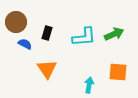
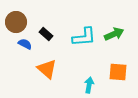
black rectangle: moved 1 px left, 1 px down; rotated 64 degrees counterclockwise
orange triangle: rotated 15 degrees counterclockwise
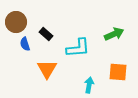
cyan L-shape: moved 6 px left, 11 px down
blue semicircle: rotated 136 degrees counterclockwise
orange triangle: rotated 20 degrees clockwise
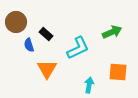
green arrow: moved 2 px left, 2 px up
blue semicircle: moved 4 px right, 1 px down
cyan L-shape: rotated 20 degrees counterclockwise
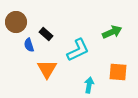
cyan L-shape: moved 2 px down
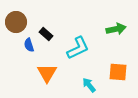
green arrow: moved 4 px right, 3 px up; rotated 12 degrees clockwise
cyan L-shape: moved 2 px up
orange triangle: moved 4 px down
cyan arrow: rotated 49 degrees counterclockwise
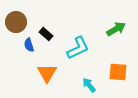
green arrow: rotated 18 degrees counterclockwise
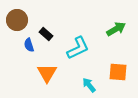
brown circle: moved 1 px right, 2 px up
